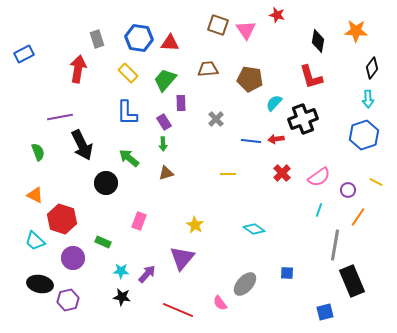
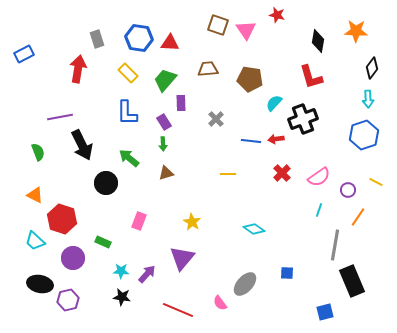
yellow star at (195, 225): moved 3 px left, 3 px up
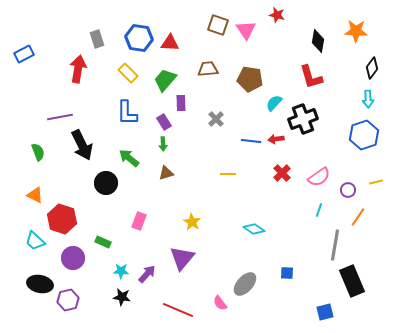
yellow line at (376, 182): rotated 40 degrees counterclockwise
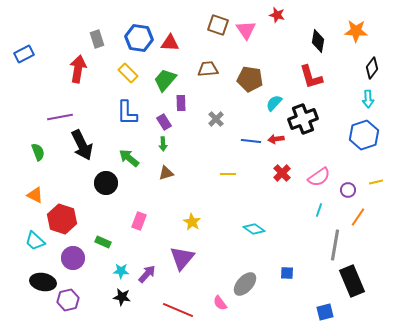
black ellipse at (40, 284): moved 3 px right, 2 px up
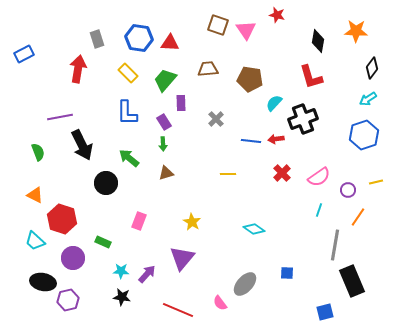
cyan arrow at (368, 99): rotated 60 degrees clockwise
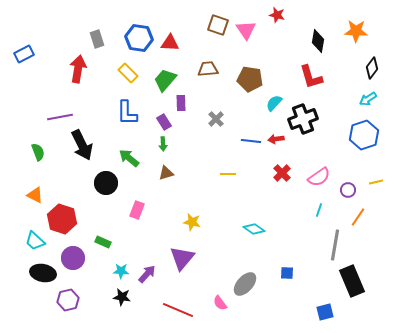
pink rectangle at (139, 221): moved 2 px left, 11 px up
yellow star at (192, 222): rotated 18 degrees counterclockwise
black ellipse at (43, 282): moved 9 px up
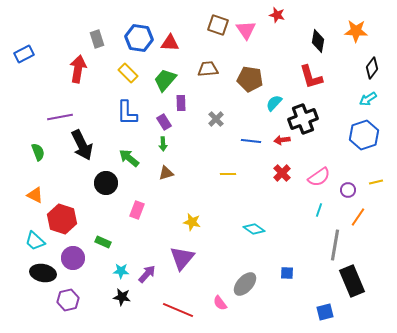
red arrow at (276, 139): moved 6 px right, 1 px down
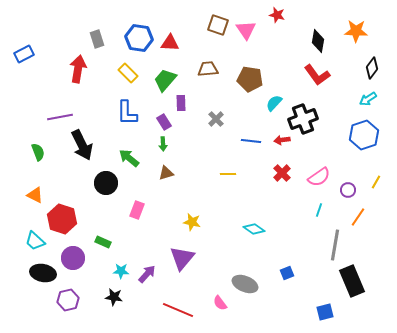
red L-shape at (311, 77): moved 6 px right, 2 px up; rotated 20 degrees counterclockwise
yellow line at (376, 182): rotated 48 degrees counterclockwise
blue square at (287, 273): rotated 24 degrees counterclockwise
gray ellipse at (245, 284): rotated 70 degrees clockwise
black star at (122, 297): moved 8 px left
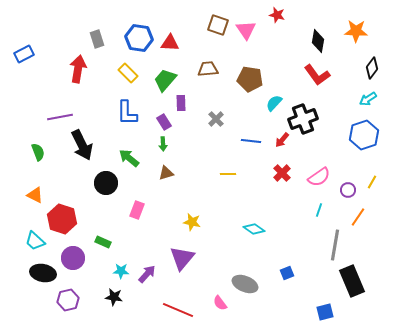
red arrow at (282, 140): rotated 42 degrees counterclockwise
yellow line at (376, 182): moved 4 px left
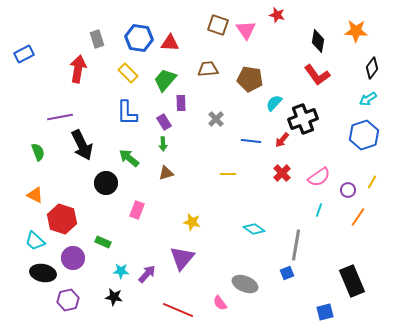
gray line at (335, 245): moved 39 px left
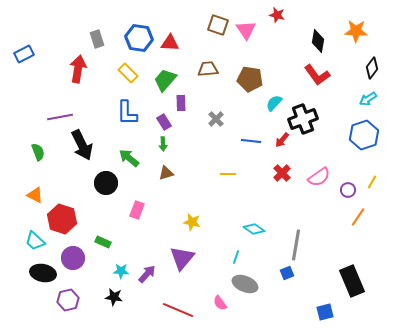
cyan line at (319, 210): moved 83 px left, 47 px down
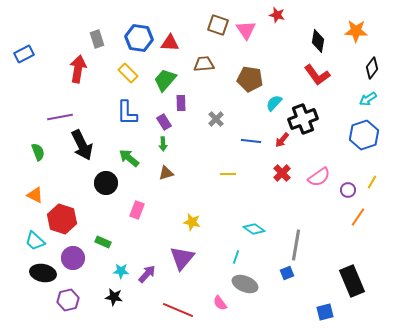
brown trapezoid at (208, 69): moved 4 px left, 5 px up
